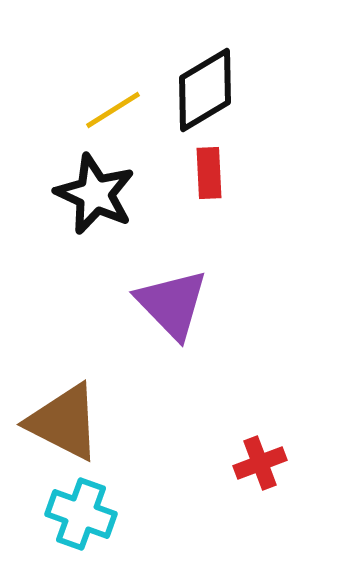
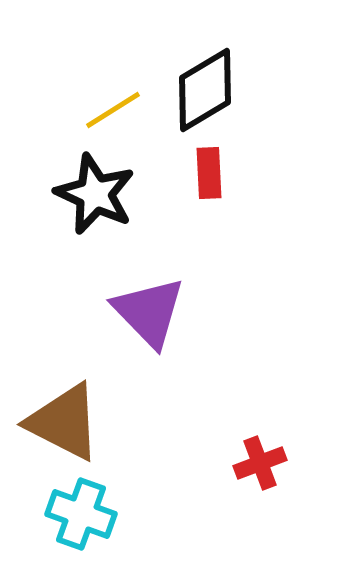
purple triangle: moved 23 px left, 8 px down
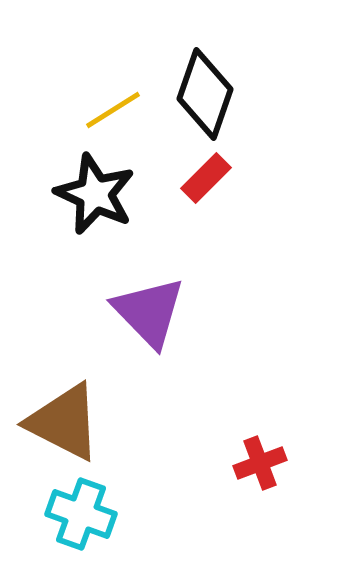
black diamond: moved 4 px down; rotated 40 degrees counterclockwise
red rectangle: moved 3 px left, 5 px down; rotated 48 degrees clockwise
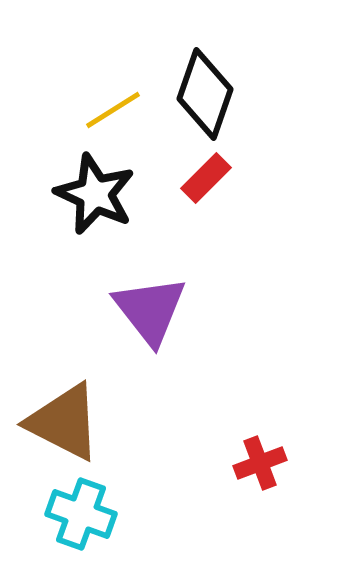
purple triangle: moved 1 px right, 2 px up; rotated 6 degrees clockwise
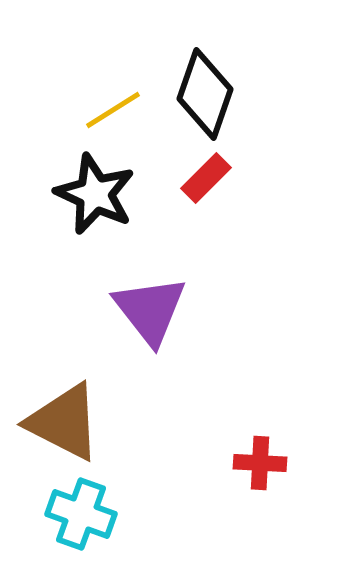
red cross: rotated 24 degrees clockwise
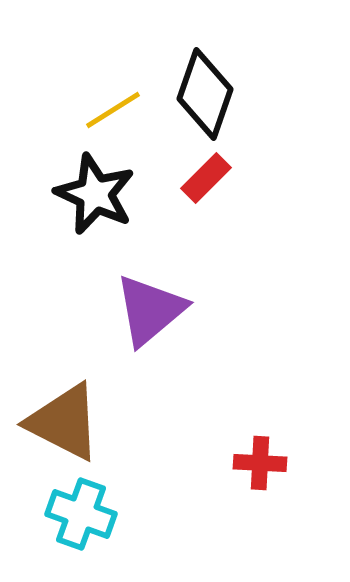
purple triangle: rotated 28 degrees clockwise
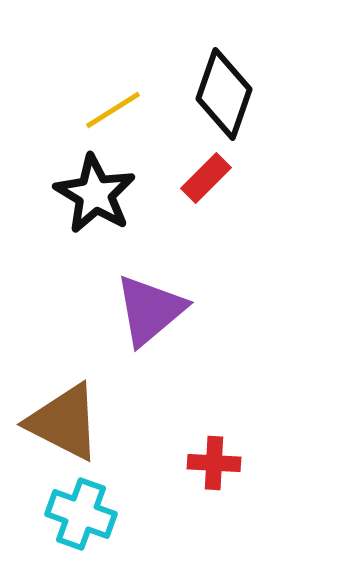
black diamond: moved 19 px right
black star: rotated 6 degrees clockwise
red cross: moved 46 px left
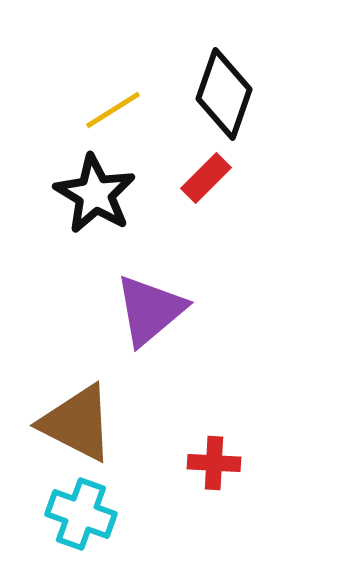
brown triangle: moved 13 px right, 1 px down
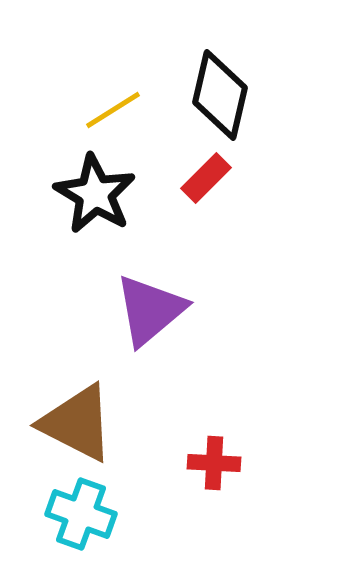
black diamond: moved 4 px left, 1 px down; rotated 6 degrees counterclockwise
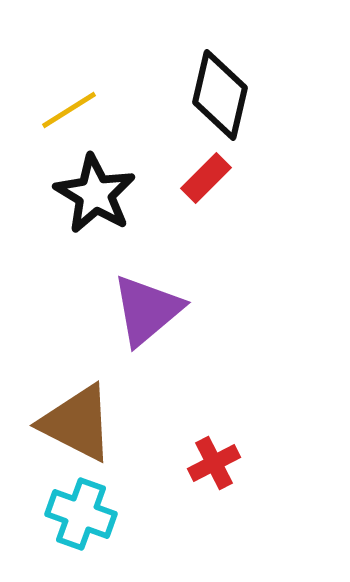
yellow line: moved 44 px left
purple triangle: moved 3 px left
red cross: rotated 30 degrees counterclockwise
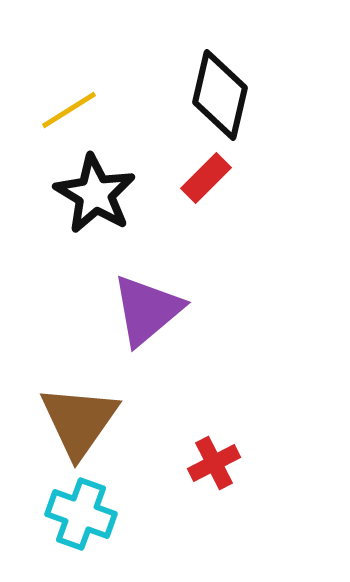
brown triangle: moved 2 px right, 2 px up; rotated 38 degrees clockwise
